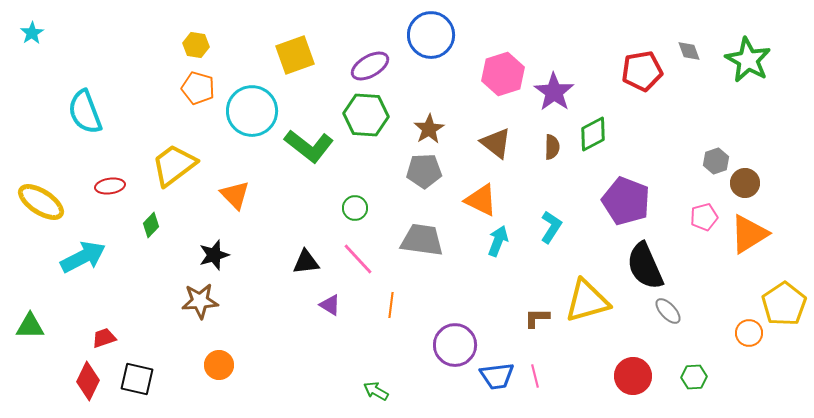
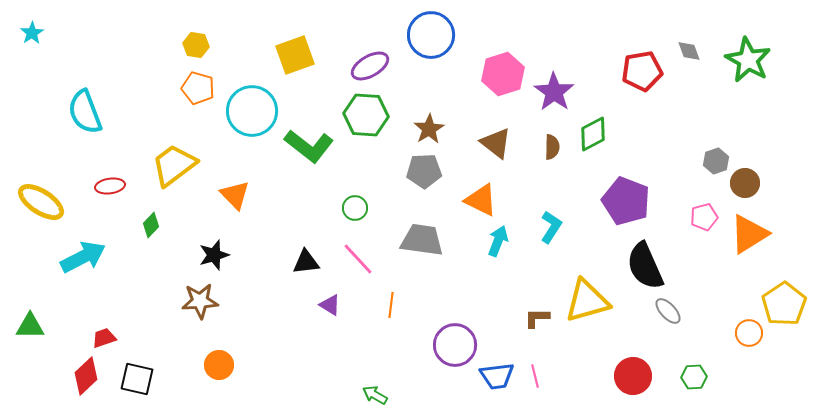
red diamond at (88, 381): moved 2 px left, 5 px up; rotated 21 degrees clockwise
green arrow at (376, 391): moved 1 px left, 4 px down
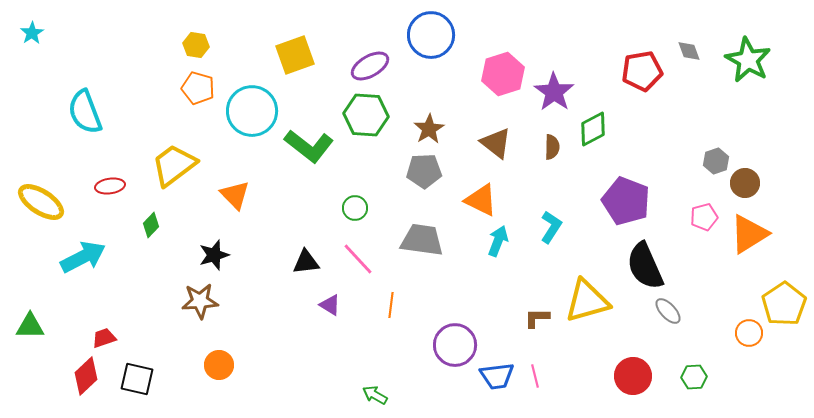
green diamond at (593, 134): moved 5 px up
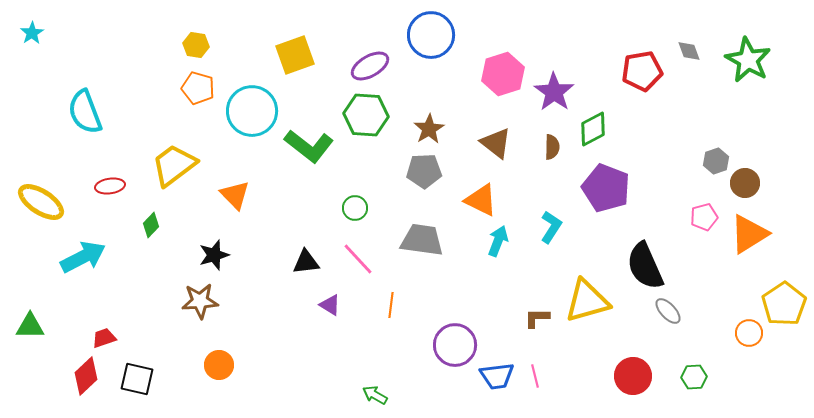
purple pentagon at (626, 201): moved 20 px left, 13 px up
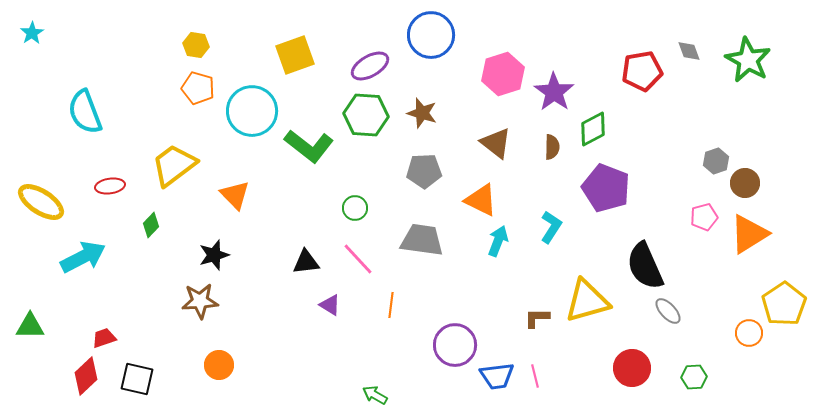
brown star at (429, 129): moved 7 px left, 16 px up; rotated 24 degrees counterclockwise
red circle at (633, 376): moved 1 px left, 8 px up
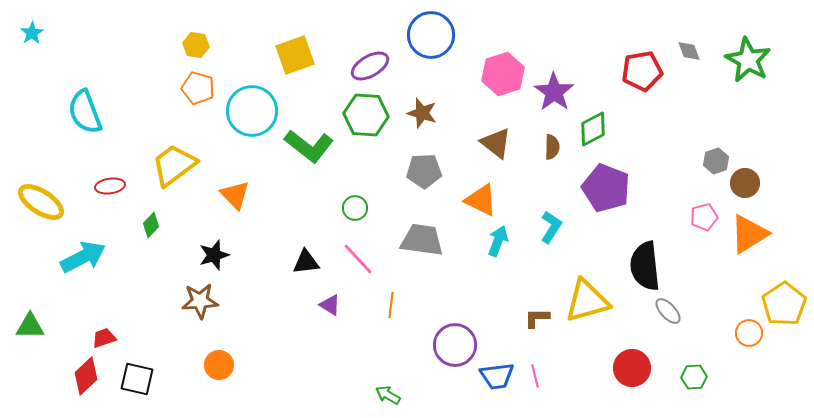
black semicircle at (645, 266): rotated 18 degrees clockwise
green arrow at (375, 395): moved 13 px right
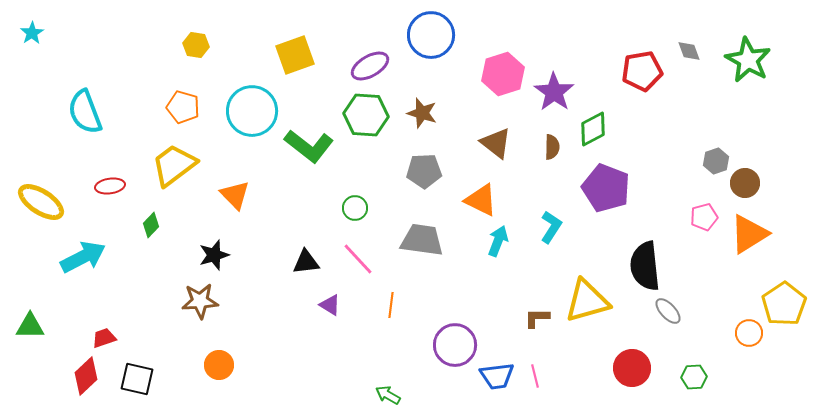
orange pentagon at (198, 88): moved 15 px left, 19 px down
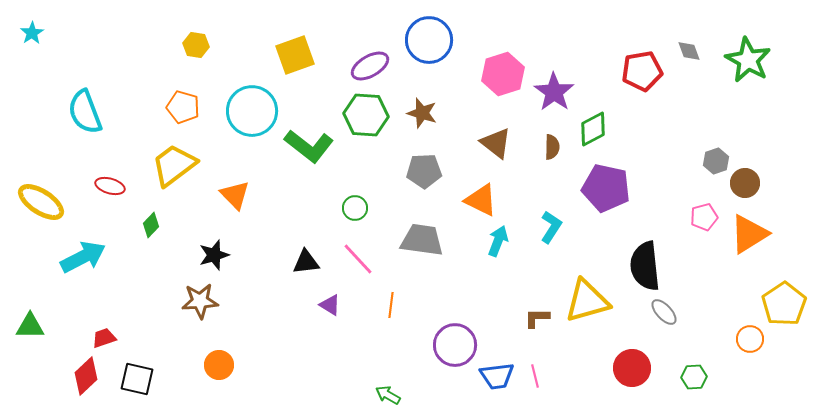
blue circle at (431, 35): moved 2 px left, 5 px down
red ellipse at (110, 186): rotated 24 degrees clockwise
purple pentagon at (606, 188): rotated 9 degrees counterclockwise
gray ellipse at (668, 311): moved 4 px left, 1 px down
orange circle at (749, 333): moved 1 px right, 6 px down
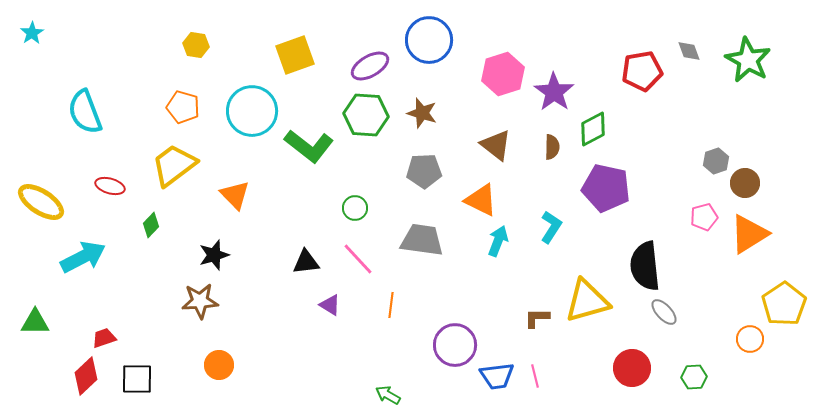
brown triangle at (496, 143): moved 2 px down
green triangle at (30, 326): moved 5 px right, 4 px up
black square at (137, 379): rotated 12 degrees counterclockwise
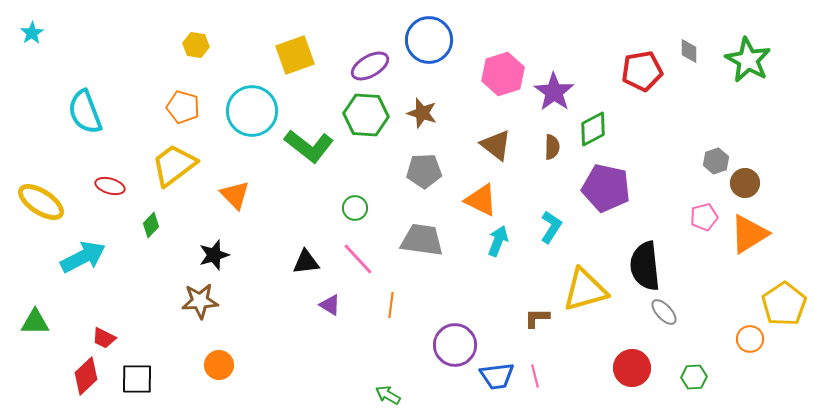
gray diamond at (689, 51): rotated 20 degrees clockwise
yellow triangle at (587, 301): moved 2 px left, 11 px up
red trapezoid at (104, 338): rotated 135 degrees counterclockwise
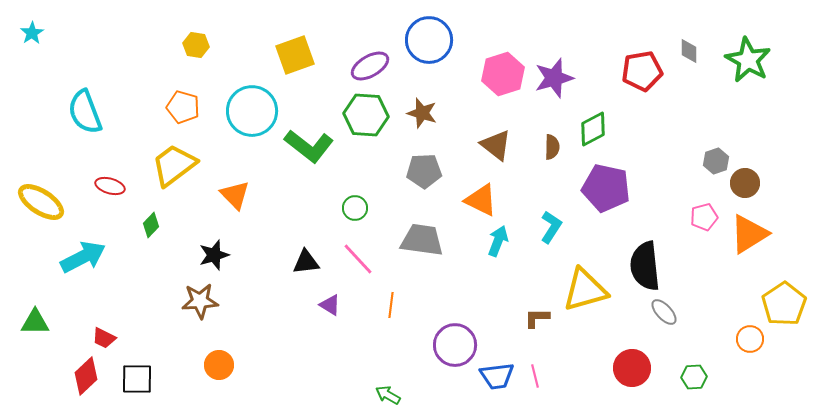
purple star at (554, 92): moved 14 px up; rotated 21 degrees clockwise
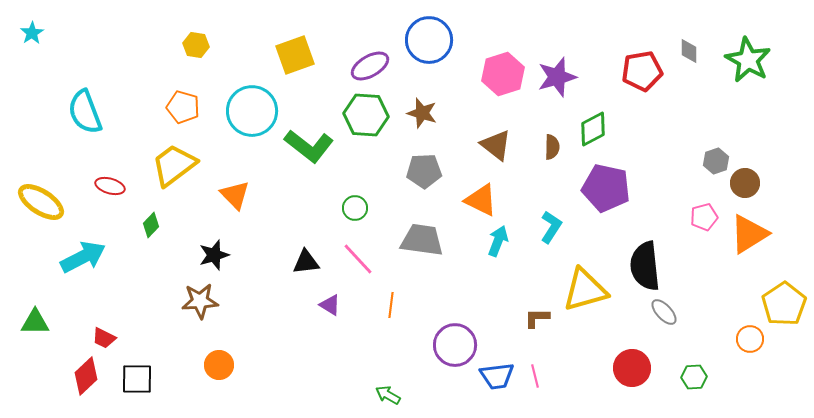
purple star at (554, 78): moved 3 px right, 1 px up
